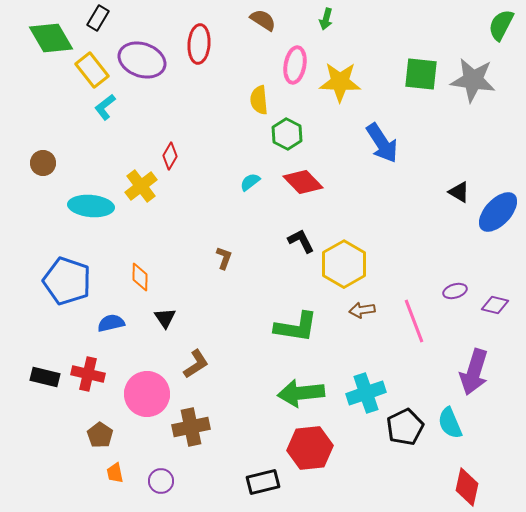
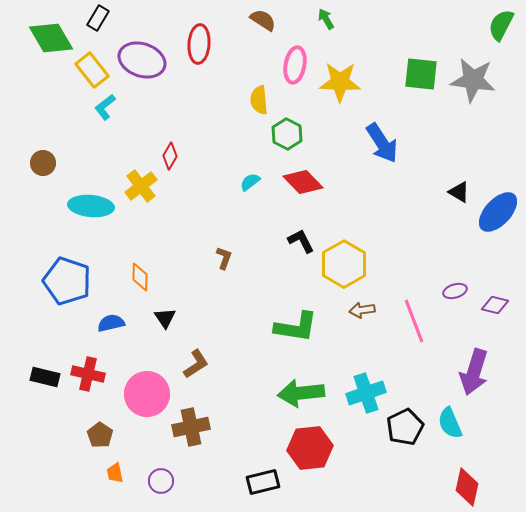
green arrow at (326, 19): rotated 135 degrees clockwise
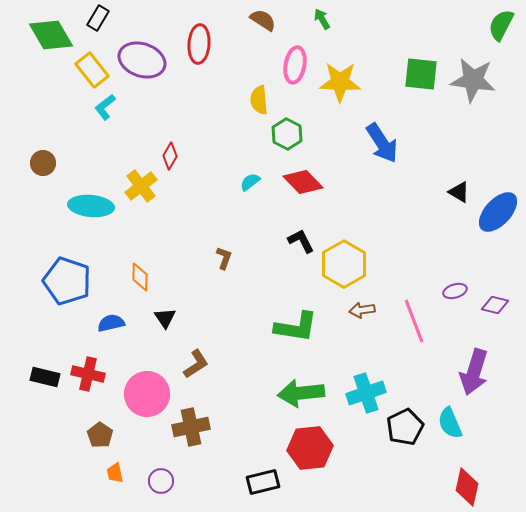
green arrow at (326, 19): moved 4 px left
green diamond at (51, 38): moved 3 px up
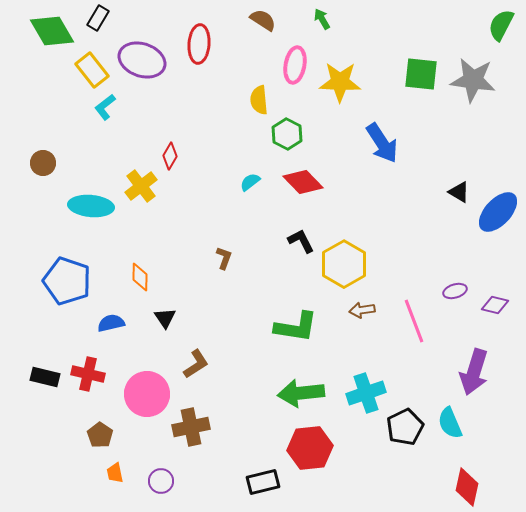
green diamond at (51, 35): moved 1 px right, 4 px up
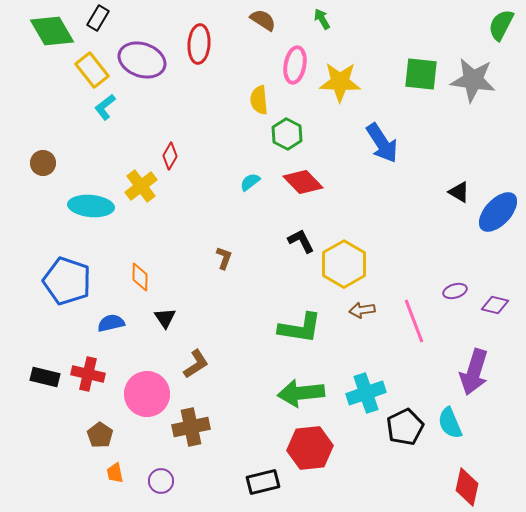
green L-shape at (296, 327): moved 4 px right, 1 px down
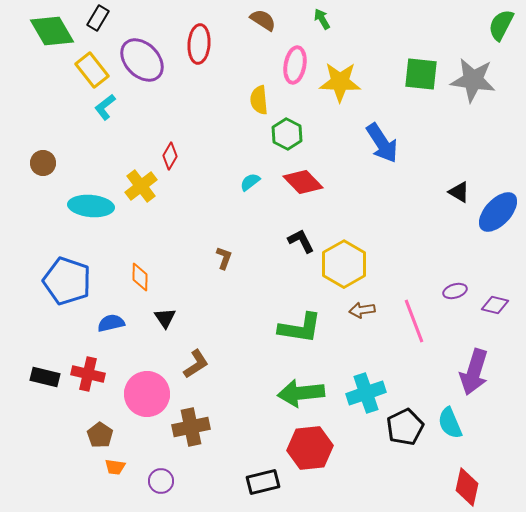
purple ellipse at (142, 60): rotated 27 degrees clockwise
orange trapezoid at (115, 473): moved 6 px up; rotated 70 degrees counterclockwise
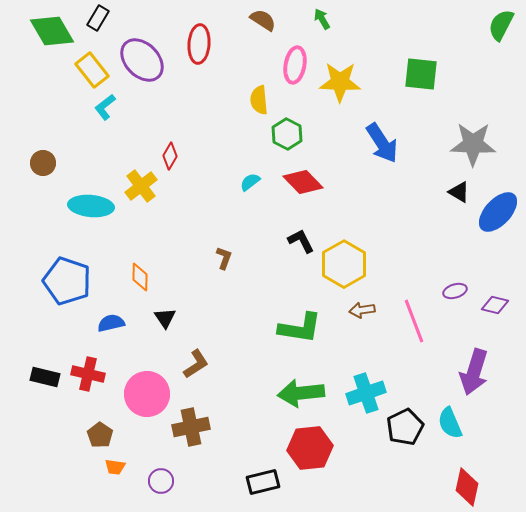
gray star at (473, 80): moved 64 px down; rotated 6 degrees counterclockwise
